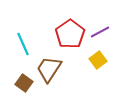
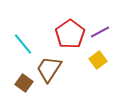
cyan line: rotated 15 degrees counterclockwise
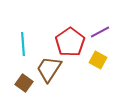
red pentagon: moved 8 px down
cyan line: rotated 35 degrees clockwise
yellow square: rotated 24 degrees counterclockwise
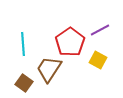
purple line: moved 2 px up
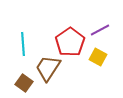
yellow square: moved 3 px up
brown trapezoid: moved 1 px left, 1 px up
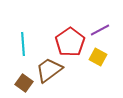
brown trapezoid: moved 1 px right, 2 px down; rotated 20 degrees clockwise
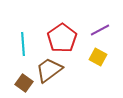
red pentagon: moved 8 px left, 4 px up
